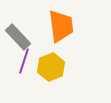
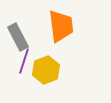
gray rectangle: rotated 16 degrees clockwise
yellow hexagon: moved 5 px left, 3 px down
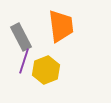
gray rectangle: moved 3 px right
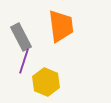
yellow hexagon: moved 12 px down; rotated 16 degrees counterclockwise
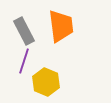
gray rectangle: moved 3 px right, 6 px up
